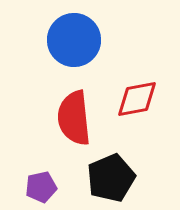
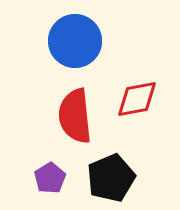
blue circle: moved 1 px right, 1 px down
red semicircle: moved 1 px right, 2 px up
purple pentagon: moved 9 px right, 9 px up; rotated 20 degrees counterclockwise
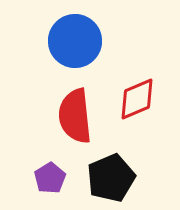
red diamond: rotated 12 degrees counterclockwise
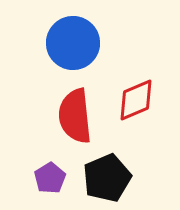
blue circle: moved 2 px left, 2 px down
red diamond: moved 1 px left, 1 px down
black pentagon: moved 4 px left
